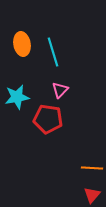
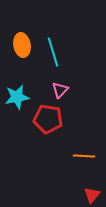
orange ellipse: moved 1 px down
orange line: moved 8 px left, 12 px up
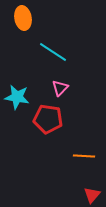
orange ellipse: moved 1 px right, 27 px up
cyan line: rotated 40 degrees counterclockwise
pink triangle: moved 2 px up
cyan star: rotated 20 degrees clockwise
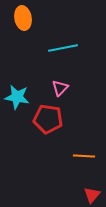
cyan line: moved 10 px right, 4 px up; rotated 44 degrees counterclockwise
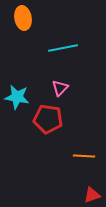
red triangle: rotated 30 degrees clockwise
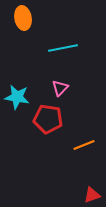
orange line: moved 11 px up; rotated 25 degrees counterclockwise
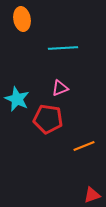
orange ellipse: moved 1 px left, 1 px down
cyan line: rotated 8 degrees clockwise
pink triangle: rotated 24 degrees clockwise
cyan star: moved 2 px down; rotated 15 degrees clockwise
orange line: moved 1 px down
